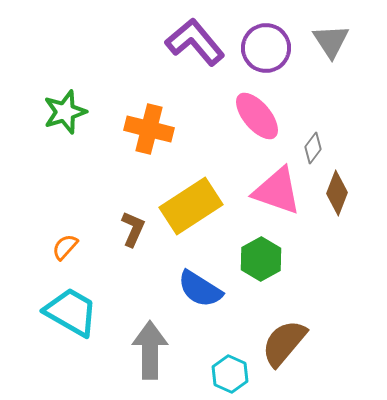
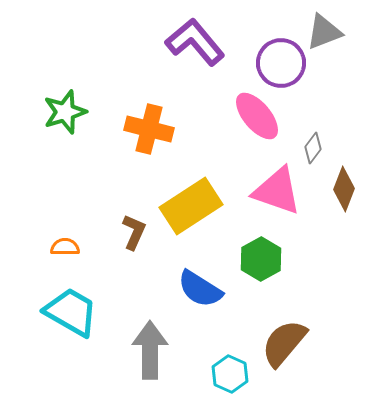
gray triangle: moved 7 px left, 9 px up; rotated 42 degrees clockwise
purple circle: moved 15 px right, 15 px down
brown diamond: moved 7 px right, 4 px up
brown L-shape: moved 1 px right, 3 px down
orange semicircle: rotated 48 degrees clockwise
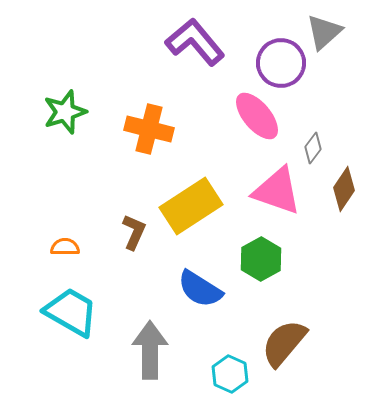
gray triangle: rotated 21 degrees counterclockwise
brown diamond: rotated 12 degrees clockwise
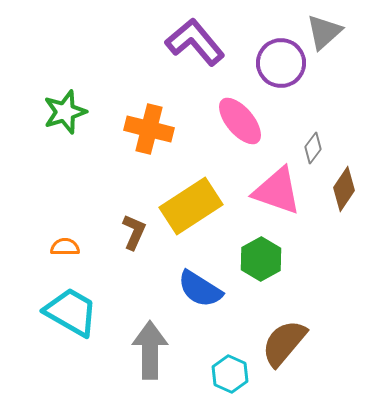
pink ellipse: moved 17 px left, 5 px down
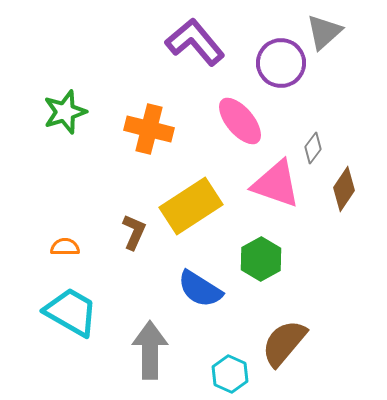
pink triangle: moved 1 px left, 7 px up
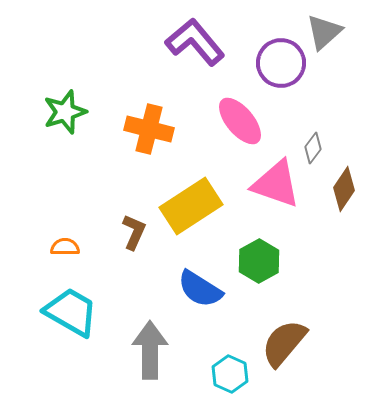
green hexagon: moved 2 px left, 2 px down
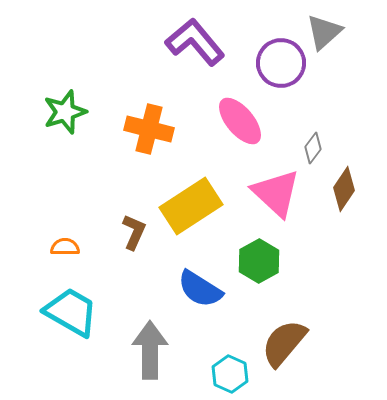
pink triangle: moved 9 px down; rotated 24 degrees clockwise
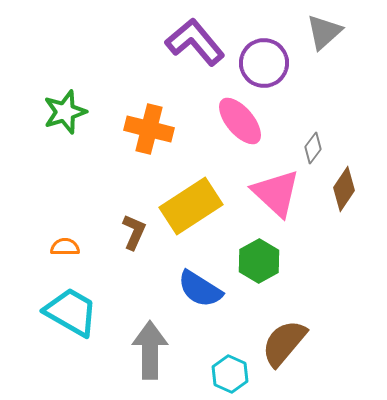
purple circle: moved 17 px left
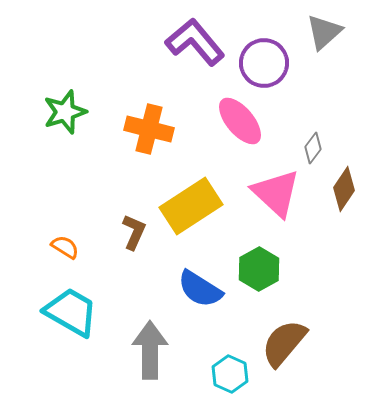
orange semicircle: rotated 32 degrees clockwise
green hexagon: moved 8 px down
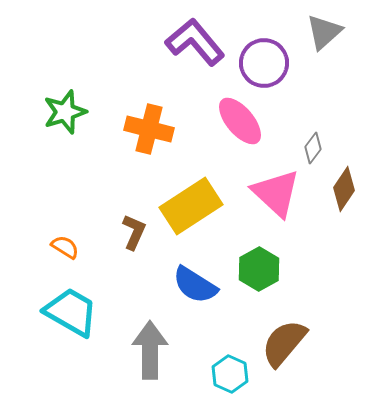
blue semicircle: moved 5 px left, 4 px up
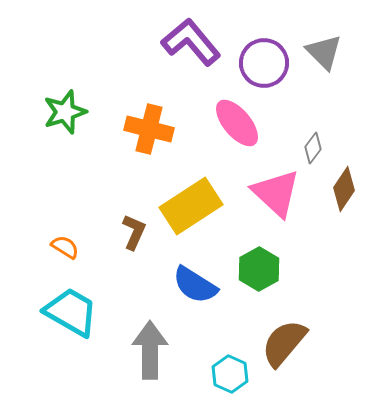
gray triangle: moved 20 px down; rotated 33 degrees counterclockwise
purple L-shape: moved 4 px left
pink ellipse: moved 3 px left, 2 px down
